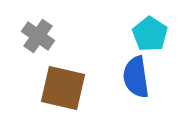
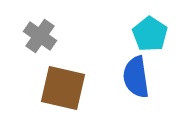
gray cross: moved 2 px right
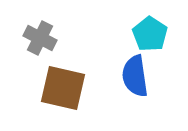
gray cross: moved 2 px down; rotated 8 degrees counterclockwise
blue semicircle: moved 1 px left, 1 px up
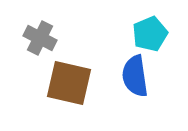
cyan pentagon: rotated 16 degrees clockwise
brown square: moved 6 px right, 5 px up
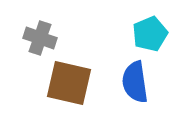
gray cross: rotated 8 degrees counterclockwise
blue semicircle: moved 6 px down
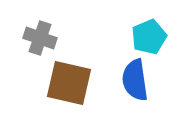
cyan pentagon: moved 1 px left, 3 px down
blue semicircle: moved 2 px up
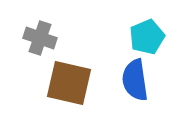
cyan pentagon: moved 2 px left
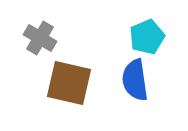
gray cross: rotated 12 degrees clockwise
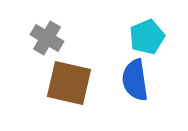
gray cross: moved 7 px right
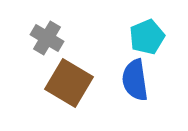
brown square: rotated 18 degrees clockwise
